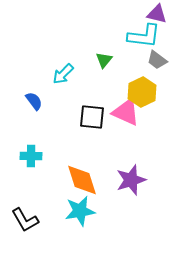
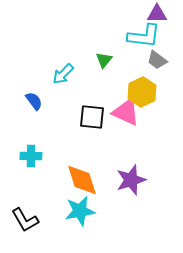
purple triangle: rotated 15 degrees counterclockwise
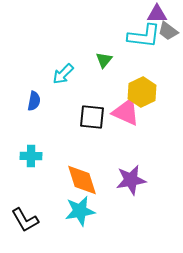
gray trapezoid: moved 11 px right, 29 px up
blue semicircle: rotated 48 degrees clockwise
purple star: rotated 8 degrees clockwise
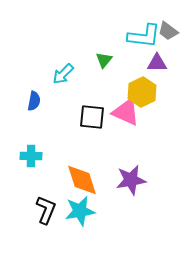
purple triangle: moved 49 px down
black L-shape: moved 21 px right, 10 px up; rotated 128 degrees counterclockwise
